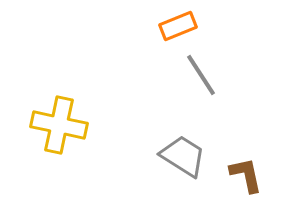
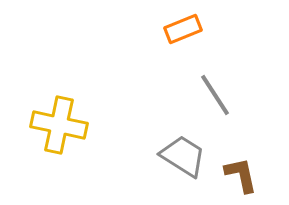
orange rectangle: moved 5 px right, 3 px down
gray line: moved 14 px right, 20 px down
brown L-shape: moved 5 px left
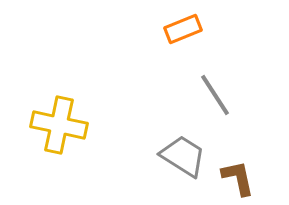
brown L-shape: moved 3 px left, 3 px down
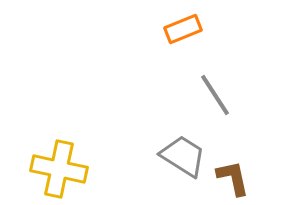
yellow cross: moved 44 px down
brown L-shape: moved 5 px left
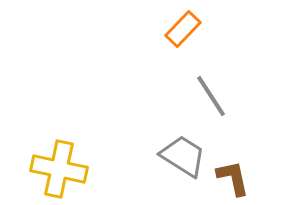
orange rectangle: rotated 24 degrees counterclockwise
gray line: moved 4 px left, 1 px down
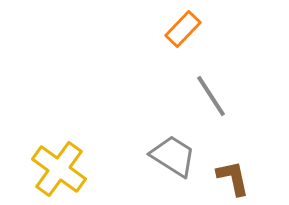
gray trapezoid: moved 10 px left
yellow cross: rotated 24 degrees clockwise
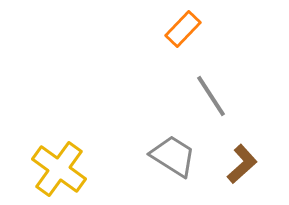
brown L-shape: moved 9 px right, 14 px up; rotated 60 degrees clockwise
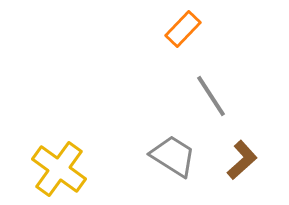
brown L-shape: moved 4 px up
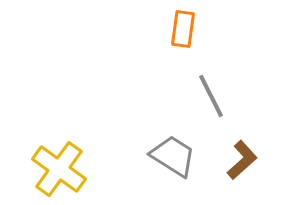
orange rectangle: rotated 36 degrees counterclockwise
gray line: rotated 6 degrees clockwise
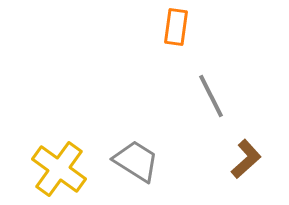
orange rectangle: moved 7 px left, 2 px up
gray trapezoid: moved 37 px left, 5 px down
brown L-shape: moved 4 px right, 1 px up
